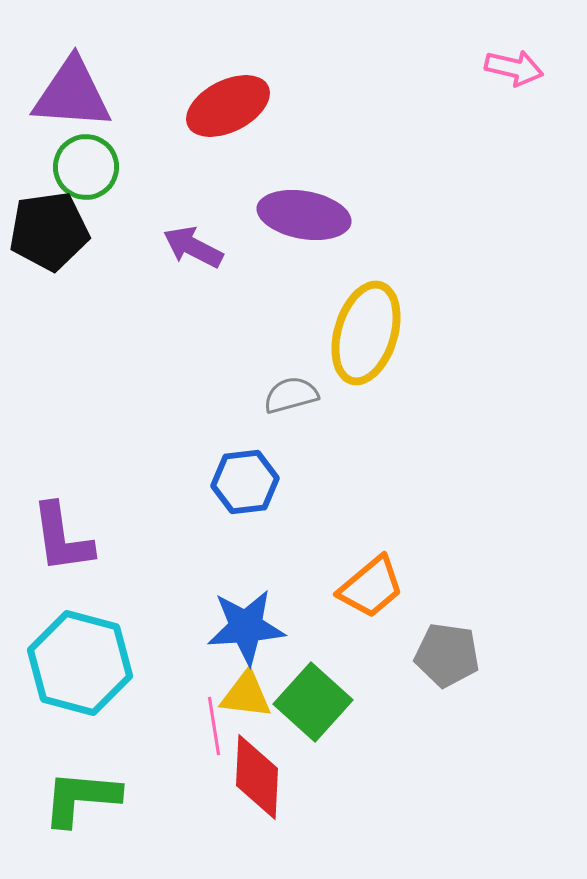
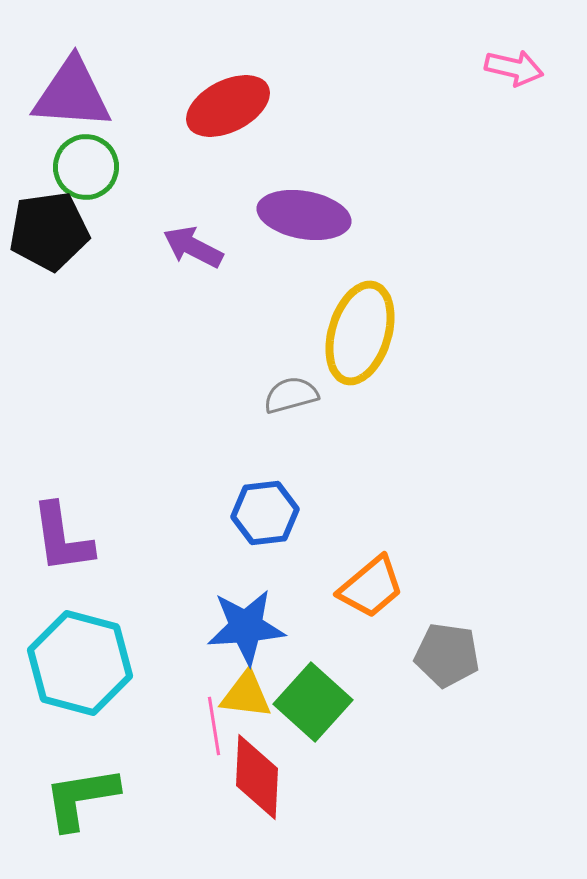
yellow ellipse: moved 6 px left
blue hexagon: moved 20 px right, 31 px down
green L-shape: rotated 14 degrees counterclockwise
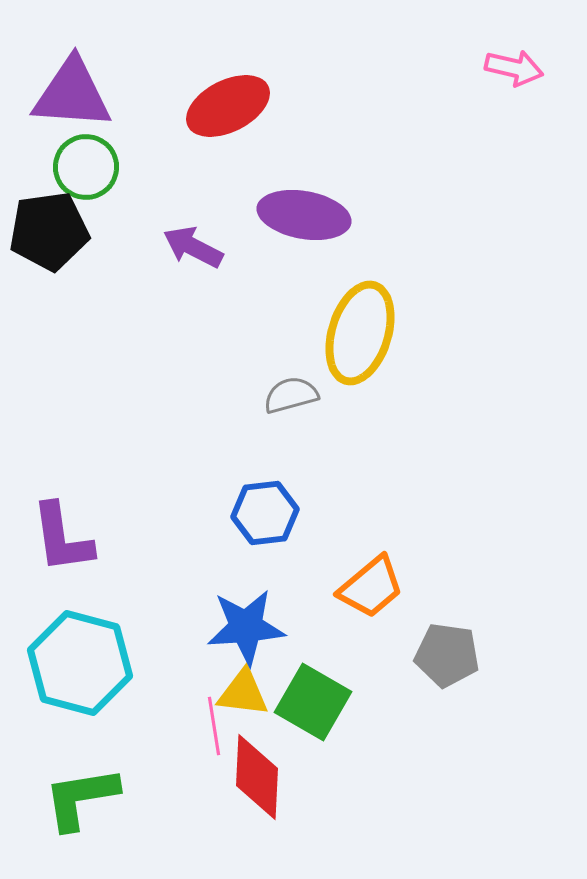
yellow triangle: moved 3 px left, 2 px up
green square: rotated 12 degrees counterclockwise
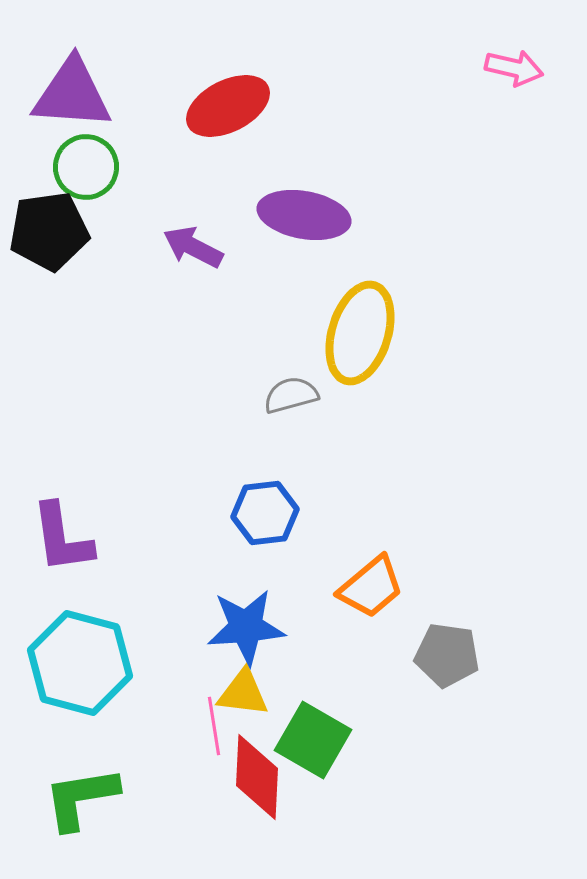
green square: moved 38 px down
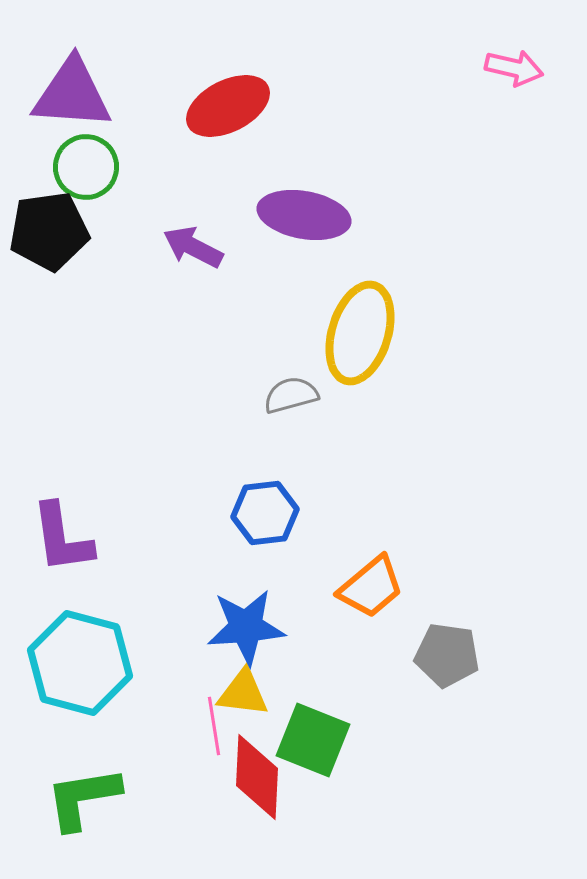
green square: rotated 8 degrees counterclockwise
green L-shape: moved 2 px right
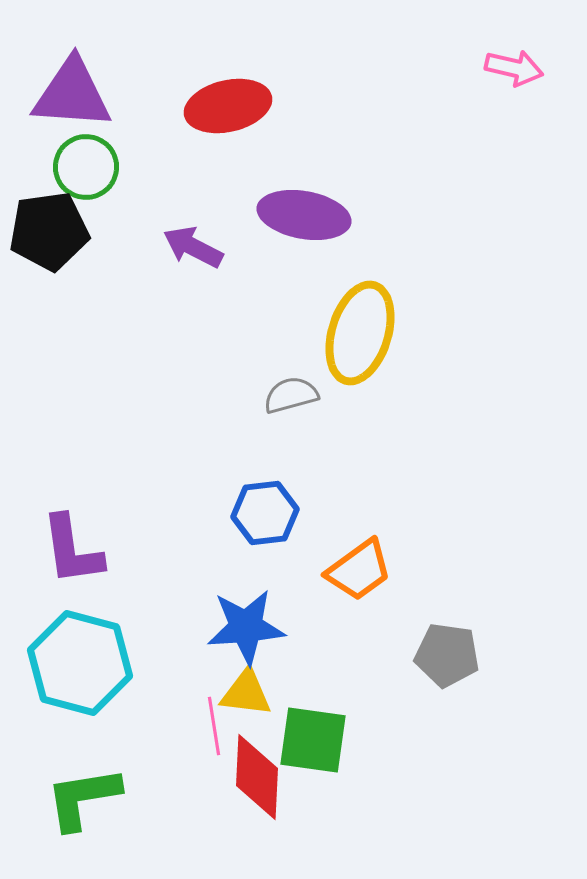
red ellipse: rotated 14 degrees clockwise
purple L-shape: moved 10 px right, 12 px down
orange trapezoid: moved 12 px left, 17 px up; rotated 4 degrees clockwise
yellow triangle: moved 3 px right
green square: rotated 14 degrees counterclockwise
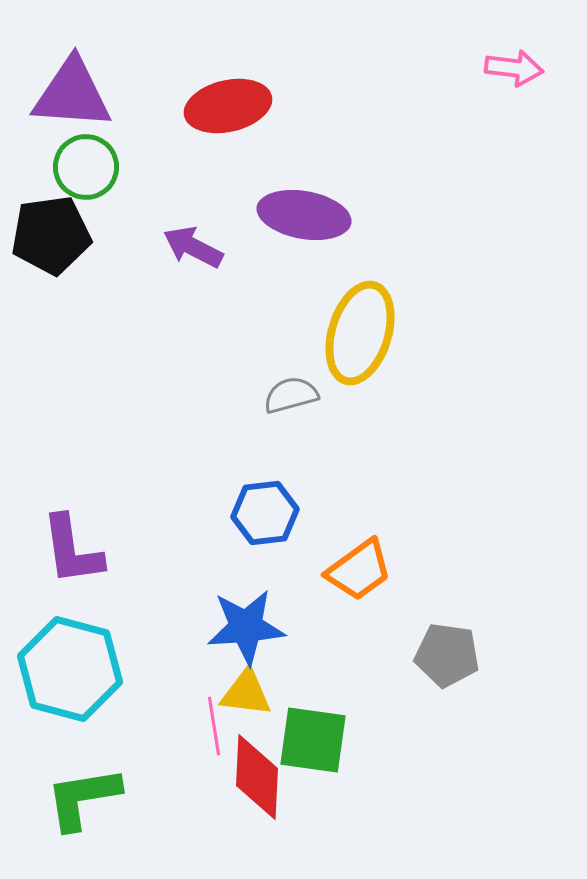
pink arrow: rotated 6 degrees counterclockwise
black pentagon: moved 2 px right, 4 px down
cyan hexagon: moved 10 px left, 6 px down
